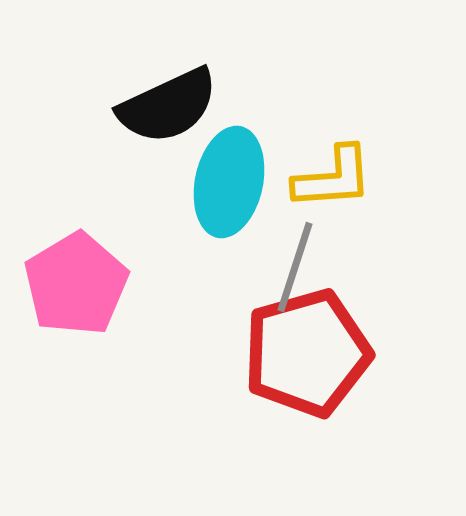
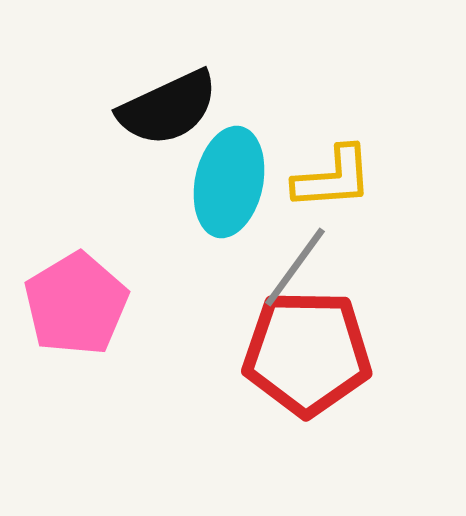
black semicircle: moved 2 px down
gray line: rotated 18 degrees clockwise
pink pentagon: moved 20 px down
red pentagon: rotated 17 degrees clockwise
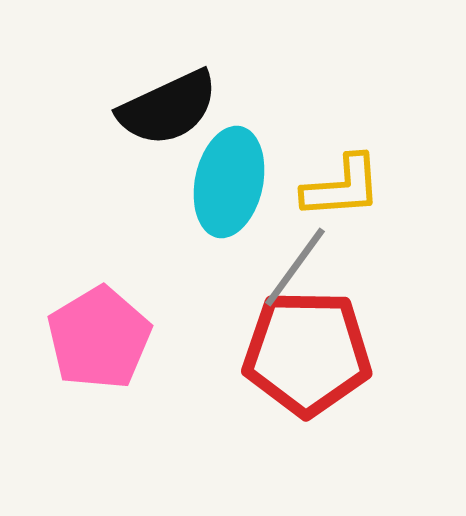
yellow L-shape: moved 9 px right, 9 px down
pink pentagon: moved 23 px right, 34 px down
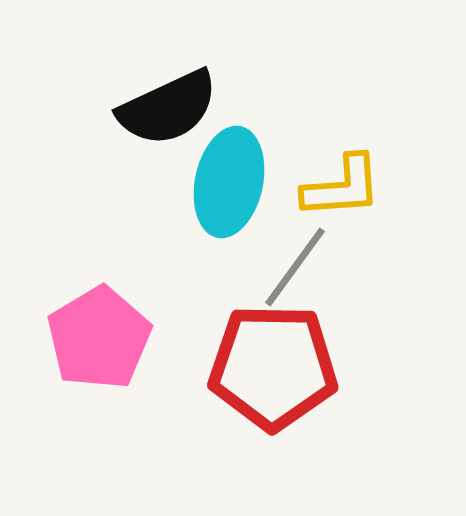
red pentagon: moved 34 px left, 14 px down
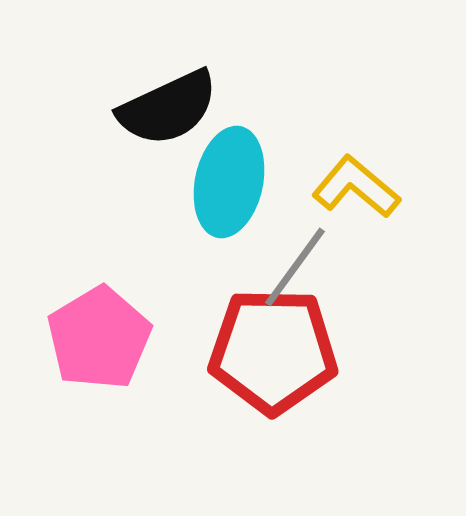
yellow L-shape: moved 14 px right; rotated 136 degrees counterclockwise
red pentagon: moved 16 px up
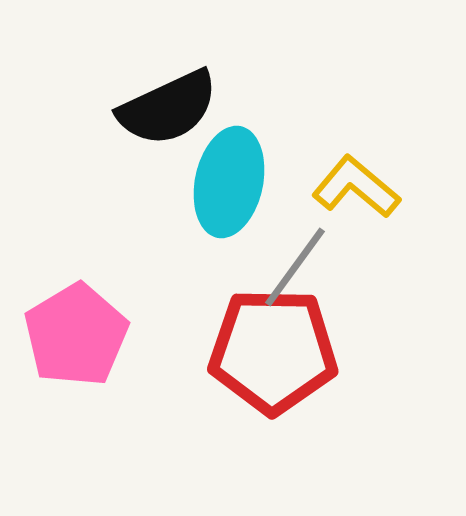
pink pentagon: moved 23 px left, 3 px up
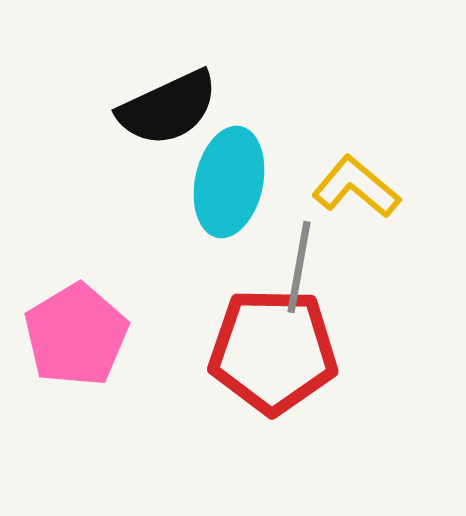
gray line: moved 4 px right; rotated 26 degrees counterclockwise
